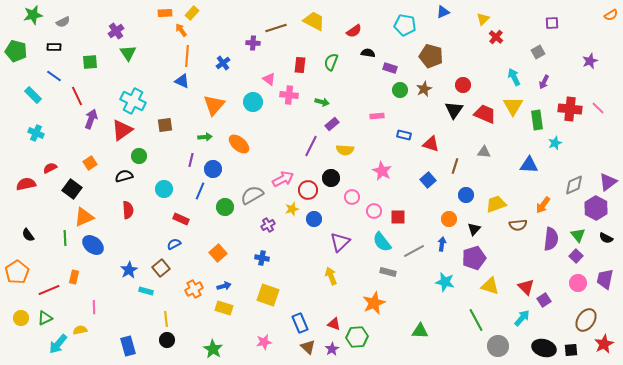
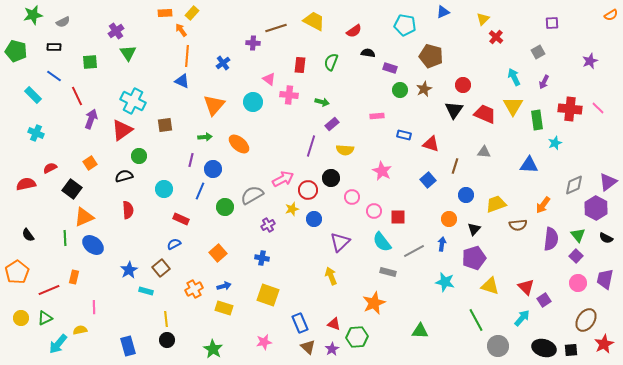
purple line at (311, 146): rotated 10 degrees counterclockwise
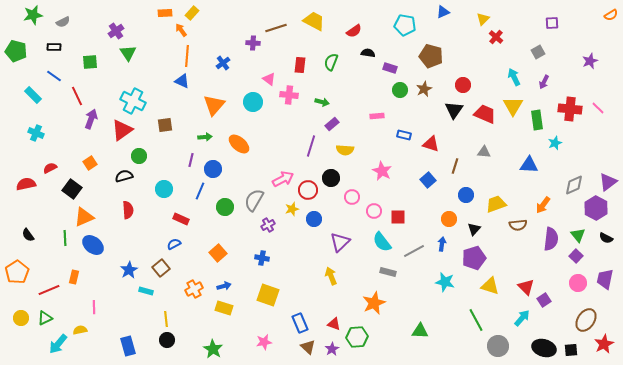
gray semicircle at (252, 195): moved 2 px right, 5 px down; rotated 30 degrees counterclockwise
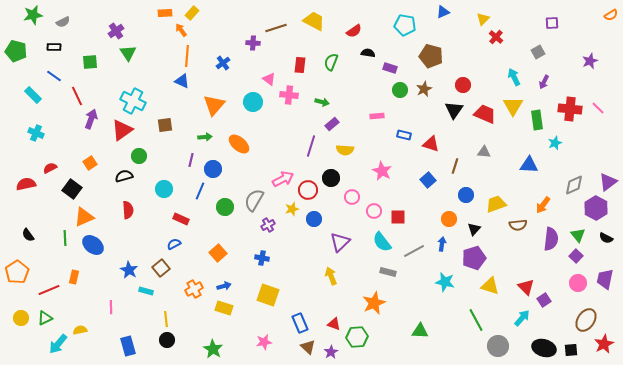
blue star at (129, 270): rotated 12 degrees counterclockwise
pink line at (94, 307): moved 17 px right
purple star at (332, 349): moved 1 px left, 3 px down
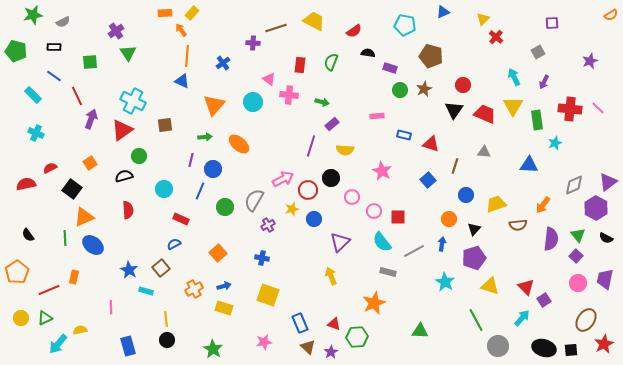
cyan star at (445, 282): rotated 18 degrees clockwise
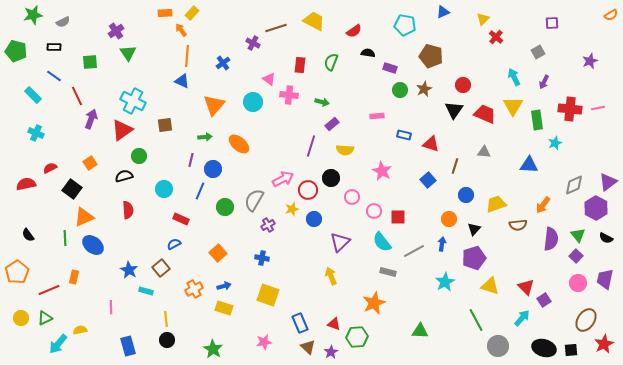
purple cross at (253, 43): rotated 24 degrees clockwise
pink line at (598, 108): rotated 56 degrees counterclockwise
cyan star at (445, 282): rotated 12 degrees clockwise
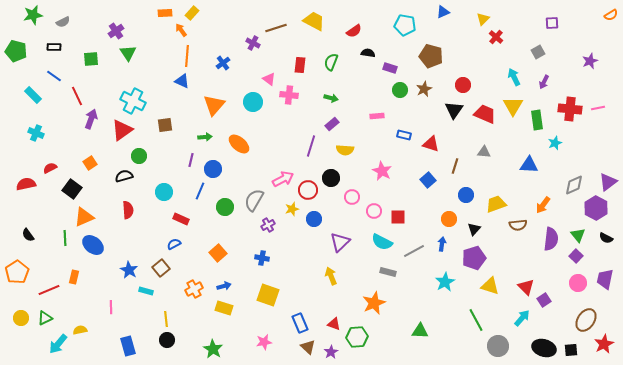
green square at (90, 62): moved 1 px right, 3 px up
green arrow at (322, 102): moved 9 px right, 4 px up
cyan circle at (164, 189): moved 3 px down
cyan semicircle at (382, 242): rotated 25 degrees counterclockwise
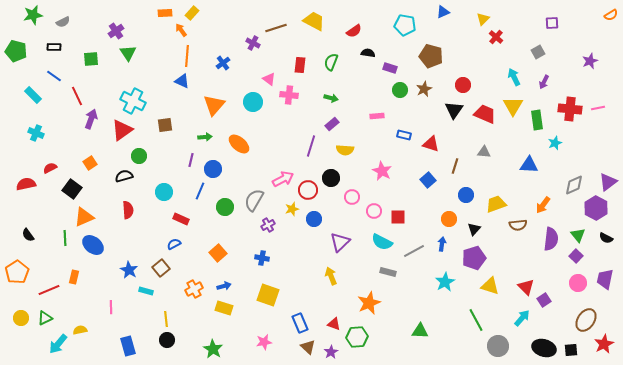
orange star at (374, 303): moved 5 px left
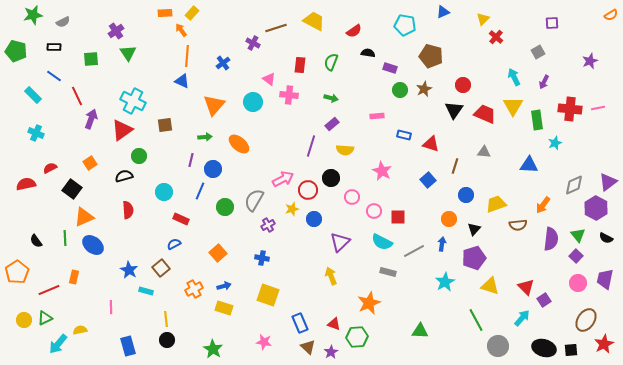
black semicircle at (28, 235): moved 8 px right, 6 px down
yellow circle at (21, 318): moved 3 px right, 2 px down
pink star at (264, 342): rotated 21 degrees clockwise
